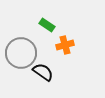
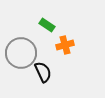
black semicircle: rotated 30 degrees clockwise
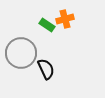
orange cross: moved 26 px up
black semicircle: moved 3 px right, 3 px up
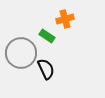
green rectangle: moved 11 px down
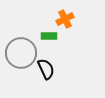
orange cross: rotated 12 degrees counterclockwise
green rectangle: moved 2 px right; rotated 35 degrees counterclockwise
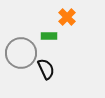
orange cross: moved 2 px right, 2 px up; rotated 18 degrees counterclockwise
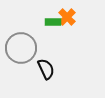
green rectangle: moved 4 px right, 14 px up
gray circle: moved 5 px up
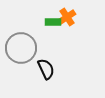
orange cross: rotated 12 degrees clockwise
